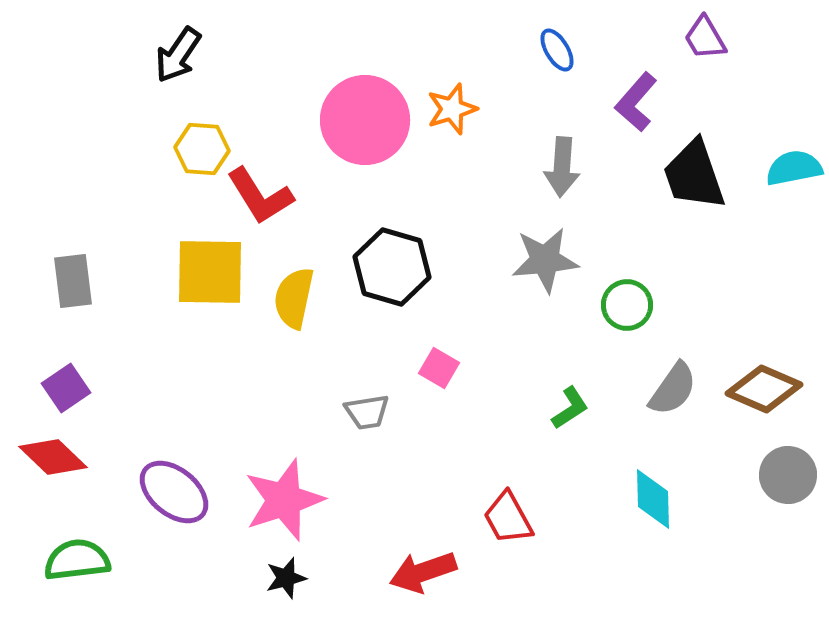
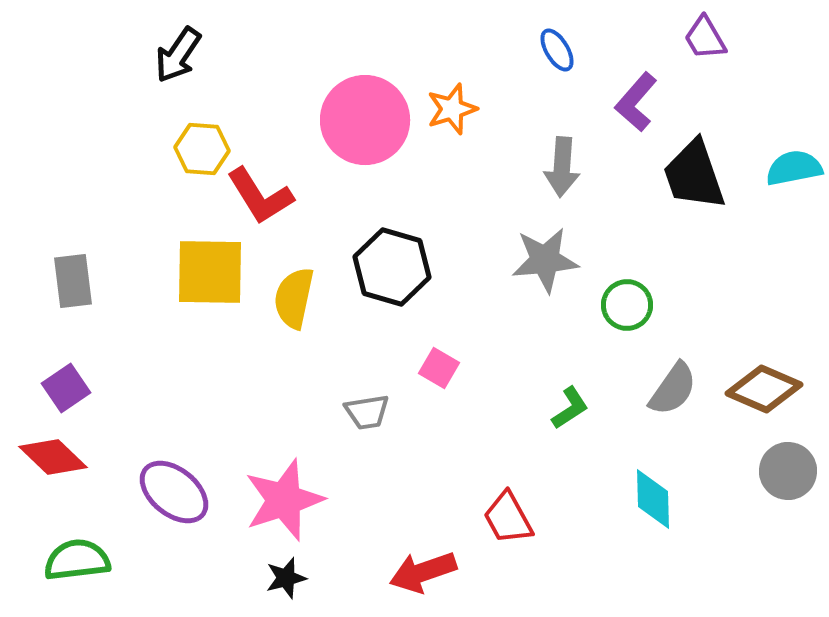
gray circle: moved 4 px up
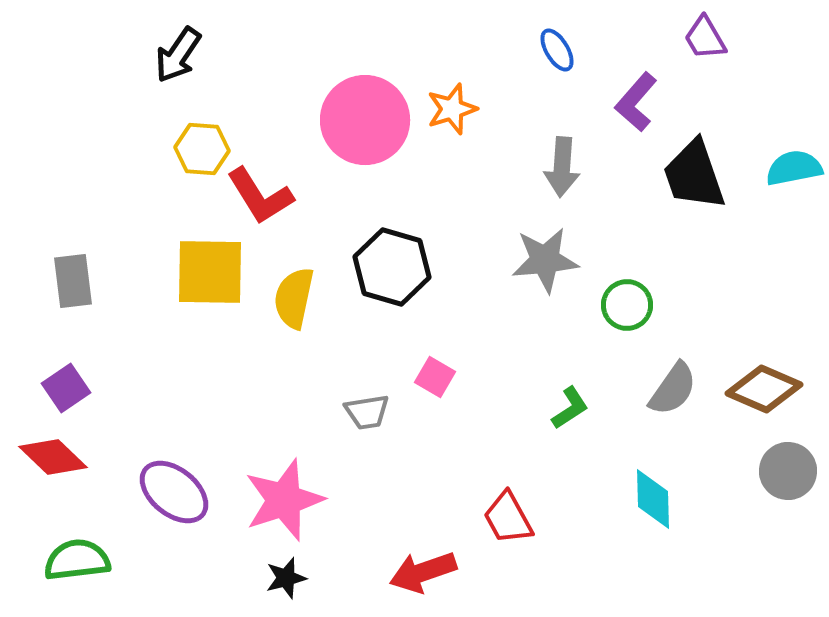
pink square: moved 4 px left, 9 px down
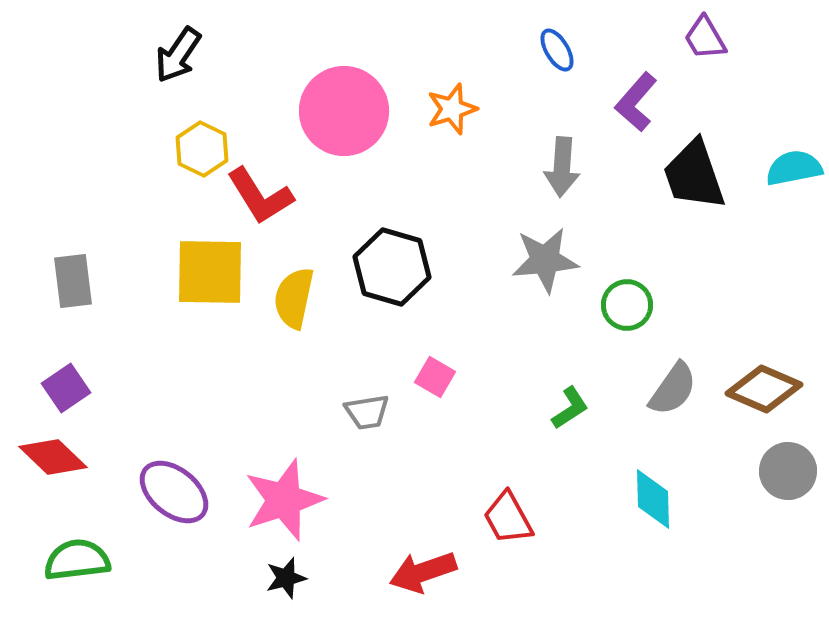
pink circle: moved 21 px left, 9 px up
yellow hexagon: rotated 22 degrees clockwise
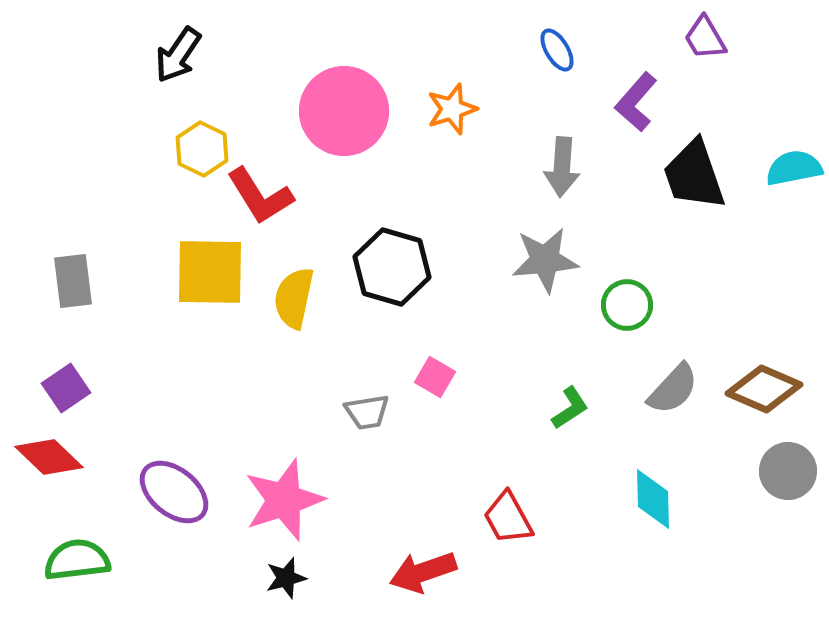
gray semicircle: rotated 8 degrees clockwise
red diamond: moved 4 px left
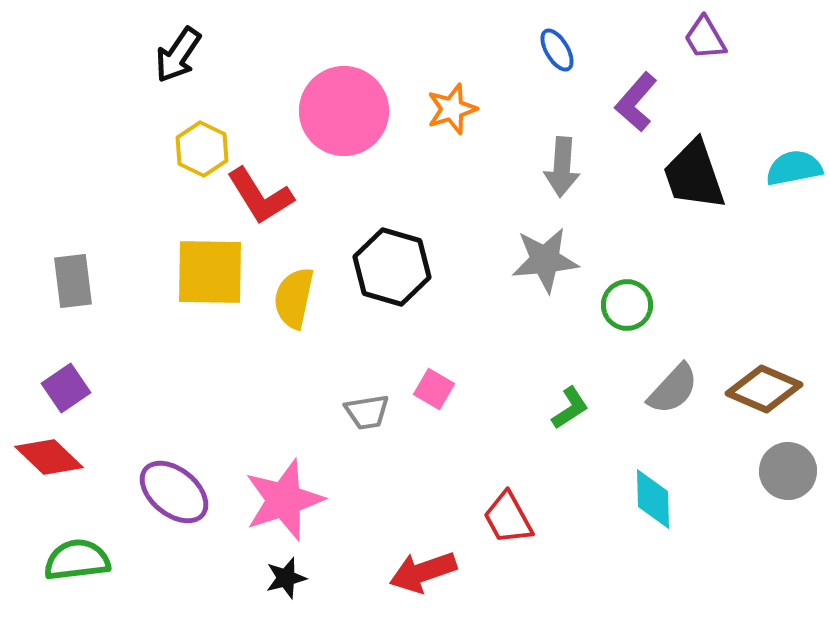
pink square: moved 1 px left, 12 px down
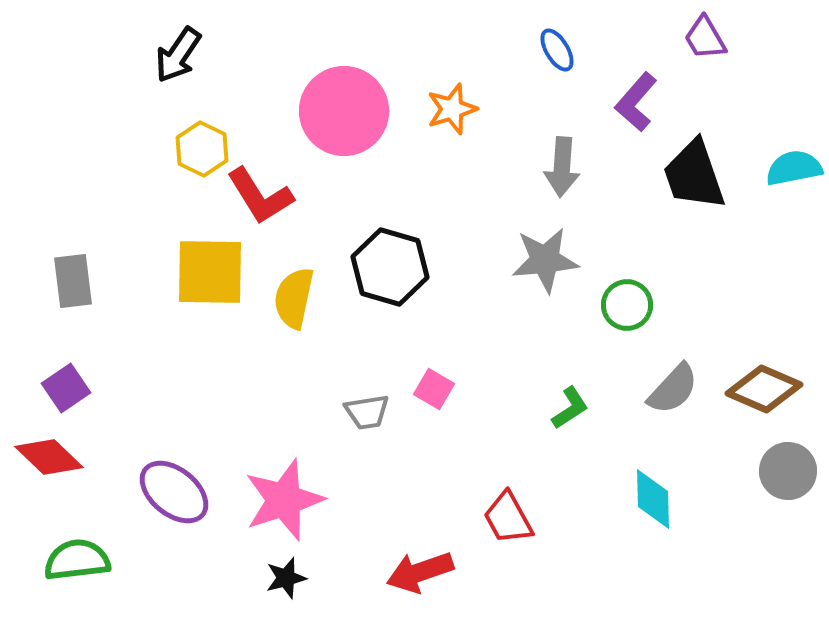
black hexagon: moved 2 px left
red arrow: moved 3 px left
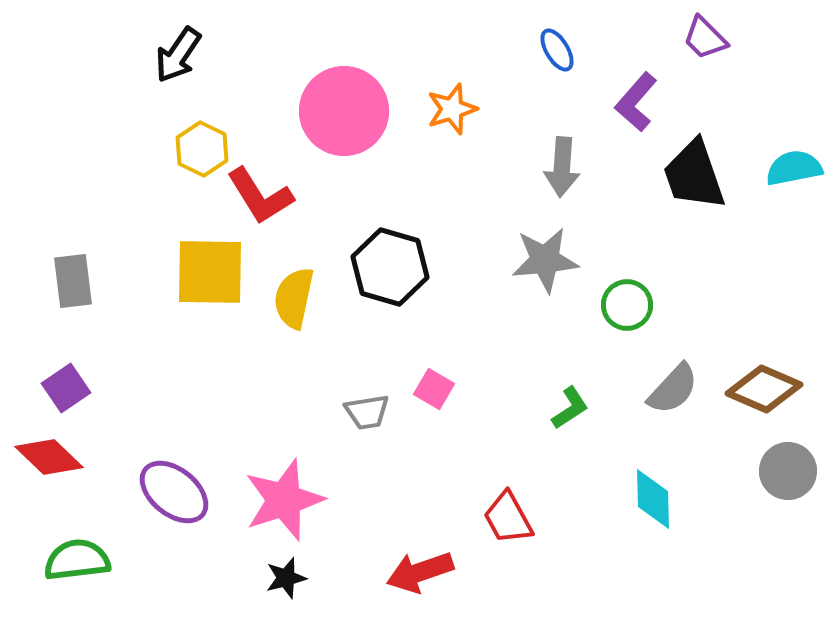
purple trapezoid: rotated 15 degrees counterclockwise
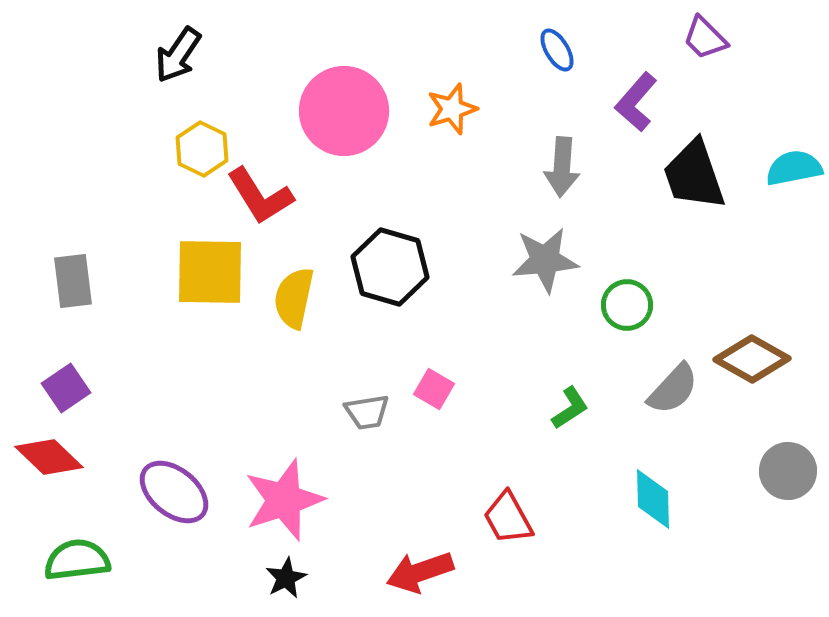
brown diamond: moved 12 px left, 30 px up; rotated 6 degrees clockwise
black star: rotated 12 degrees counterclockwise
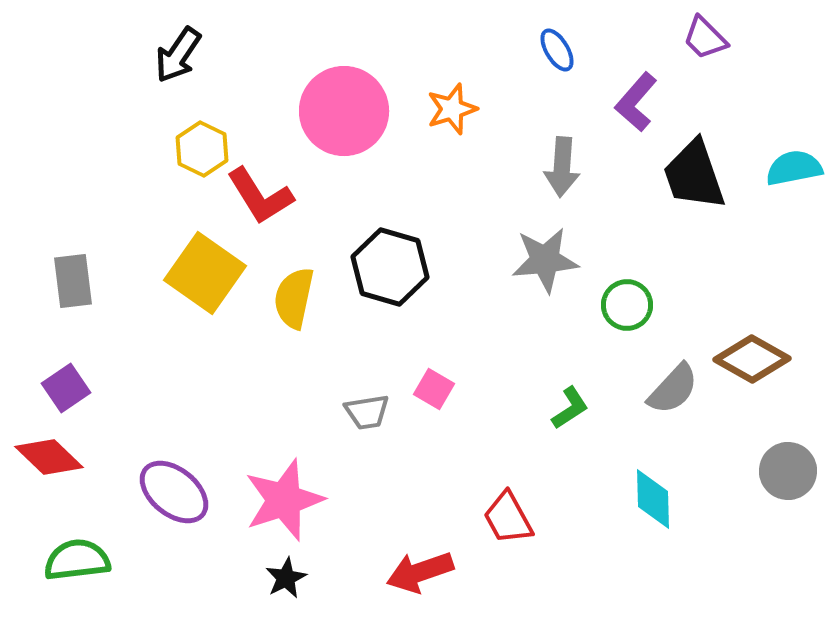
yellow square: moved 5 px left, 1 px down; rotated 34 degrees clockwise
